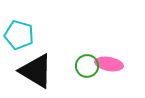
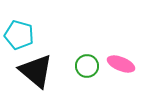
pink ellipse: moved 12 px right; rotated 12 degrees clockwise
black triangle: rotated 9 degrees clockwise
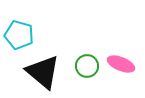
black triangle: moved 7 px right, 1 px down
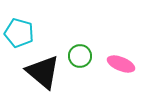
cyan pentagon: moved 2 px up
green circle: moved 7 px left, 10 px up
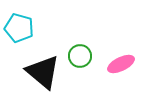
cyan pentagon: moved 5 px up
pink ellipse: rotated 48 degrees counterclockwise
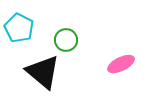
cyan pentagon: rotated 12 degrees clockwise
green circle: moved 14 px left, 16 px up
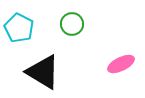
green circle: moved 6 px right, 16 px up
black triangle: rotated 9 degrees counterclockwise
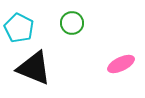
green circle: moved 1 px up
black triangle: moved 9 px left, 4 px up; rotated 9 degrees counterclockwise
